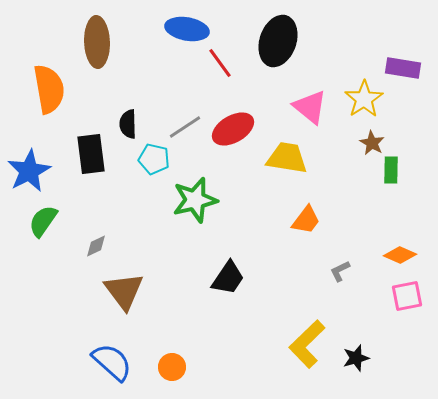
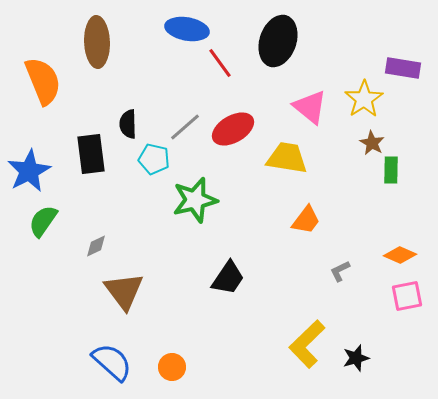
orange semicircle: moved 6 px left, 8 px up; rotated 12 degrees counterclockwise
gray line: rotated 8 degrees counterclockwise
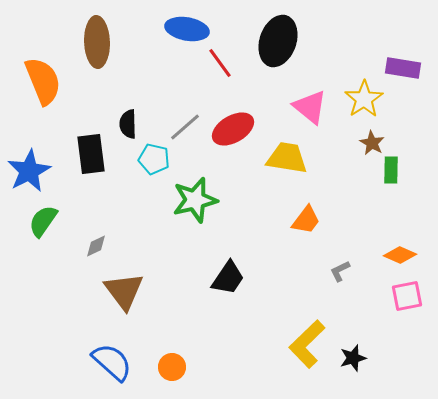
black star: moved 3 px left
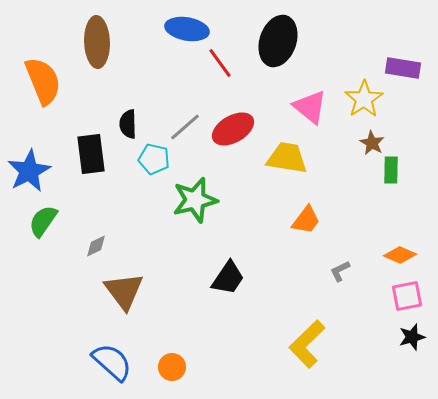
black star: moved 59 px right, 21 px up
